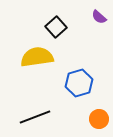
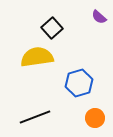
black square: moved 4 px left, 1 px down
orange circle: moved 4 px left, 1 px up
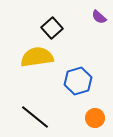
blue hexagon: moved 1 px left, 2 px up
black line: rotated 60 degrees clockwise
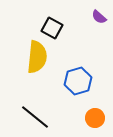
black square: rotated 20 degrees counterclockwise
yellow semicircle: rotated 104 degrees clockwise
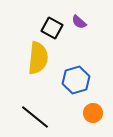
purple semicircle: moved 20 px left, 5 px down
yellow semicircle: moved 1 px right, 1 px down
blue hexagon: moved 2 px left, 1 px up
orange circle: moved 2 px left, 5 px up
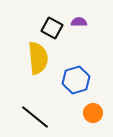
purple semicircle: rotated 140 degrees clockwise
yellow semicircle: rotated 12 degrees counterclockwise
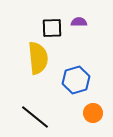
black square: rotated 30 degrees counterclockwise
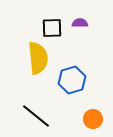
purple semicircle: moved 1 px right, 1 px down
blue hexagon: moved 4 px left
orange circle: moved 6 px down
black line: moved 1 px right, 1 px up
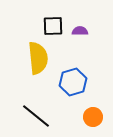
purple semicircle: moved 8 px down
black square: moved 1 px right, 2 px up
blue hexagon: moved 1 px right, 2 px down
orange circle: moved 2 px up
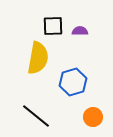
yellow semicircle: rotated 16 degrees clockwise
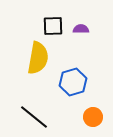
purple semicircle: moved 1 px right, 2 px up
black line: moved 2 px left, 1 px down
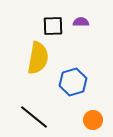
purple semicircle: moved 7 px up
orange circle: moved 3 px down
